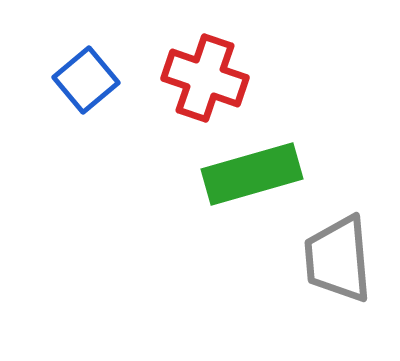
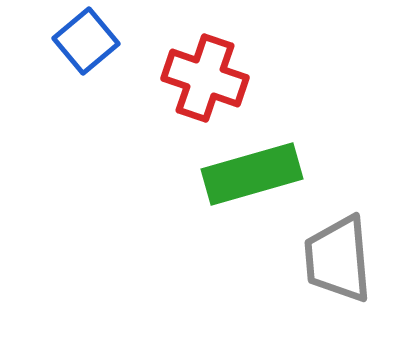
blue square: moved 39 px up
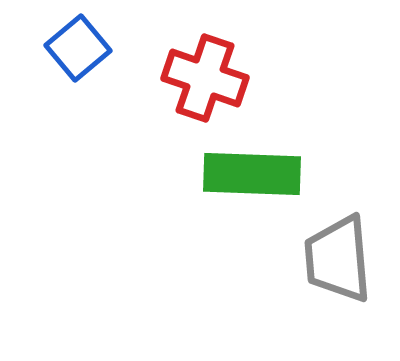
blue square: moved 8 px left, 7 px down
green rectangle: rotated 18 degrees clockwise
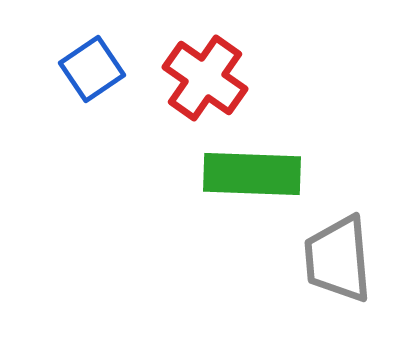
blue square: moved 14 px right, 21 px down; rotated 6 degrees clockwise
red cross: rotated 16 degrees clockwise
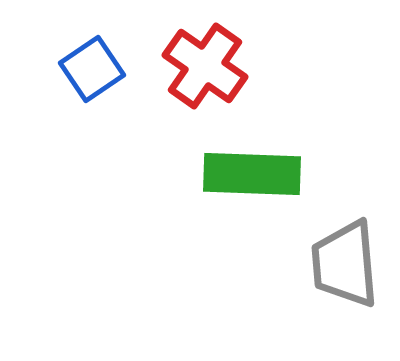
red cross: moved 12 px up
gray trapezoid: moved 7 px right, 5 px down
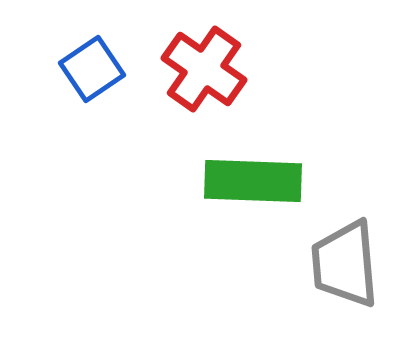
red cross: moved 1 px left, 3 px down
green rectangle: moved 1 px right, 7 px down
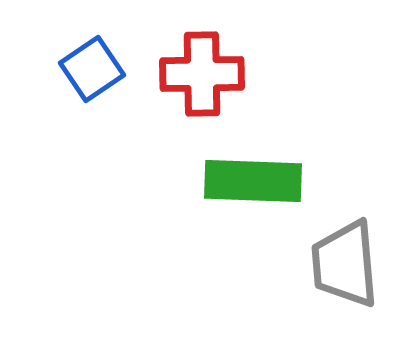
red cross: moved 2 px left, 5 px down; rotated 36 degrees counterclockwise
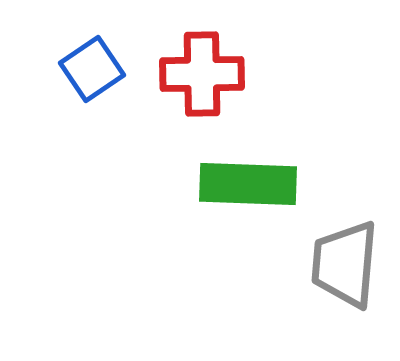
green rectangle: moved 5 px left, 3 px down
gray trapezoid: rotated 10 degrees clockwise
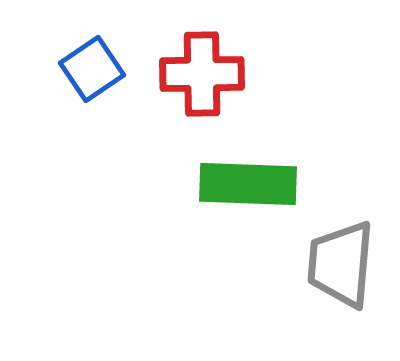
gray trapezoid: moved 4 px left
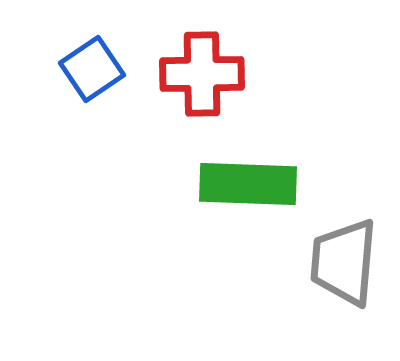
gray trapezoid: moved 3 px right, 2 px up
